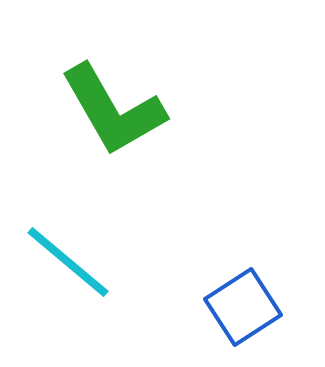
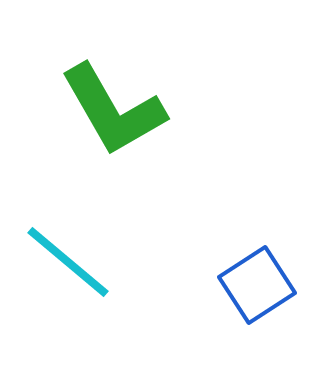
blue square: moved 14 px right, 22 px up
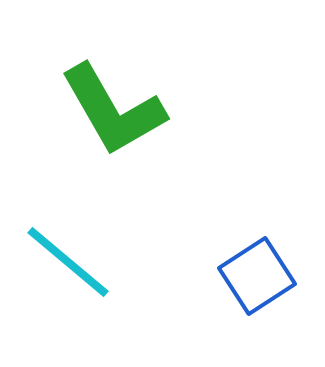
blue square: moved 9 px up
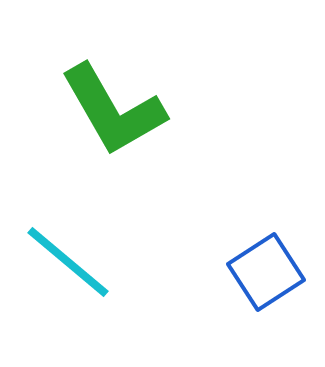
blue square: moved 9 px right, 4 px up
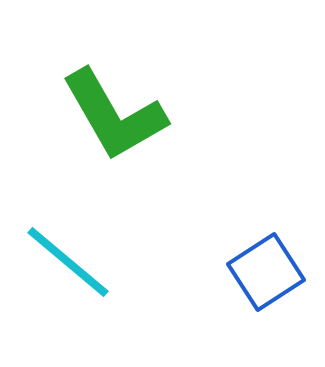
green L-shape: moved 1 px right, 5 px down
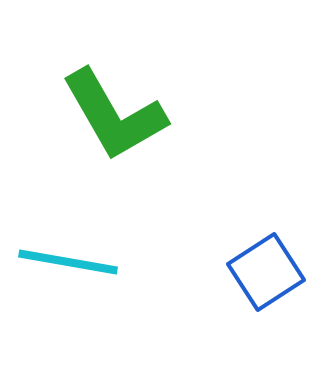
cyan line: rotated 30 degrees counterclockwise
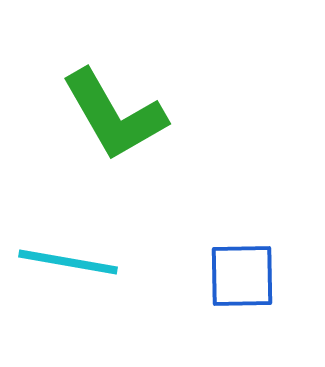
blue square: moved 24 px left, 4 px down; rotated 32 degrees clockwise
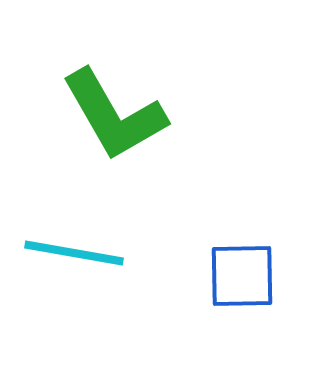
cyan line: moved 6 px right, 9 px up
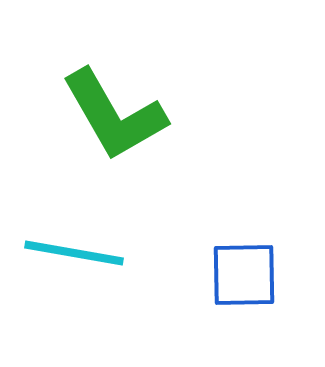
blue square: moved 2 px right, 1 px up
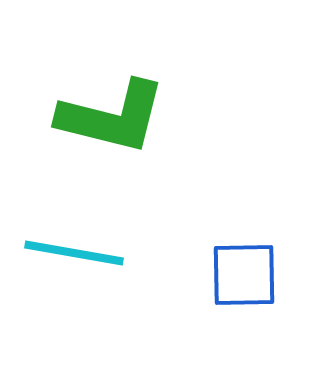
green L-shape: moved 2 px left, 2 px down; rotated 46 degrees counterclockwise
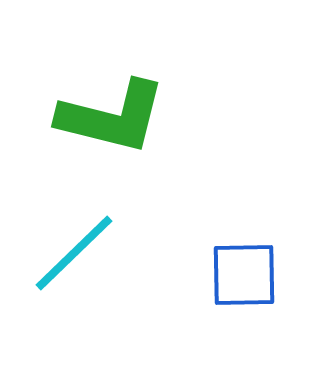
cyan line: rotated 54 degrees counterclockwise
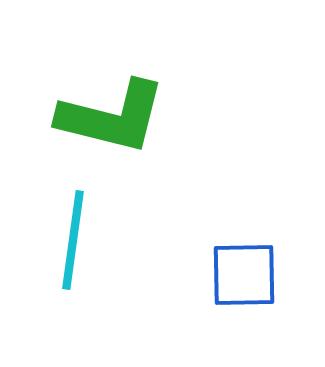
cyan line: moved 1 px left, 13 px up; rotated 38 degrees counterclockwise
